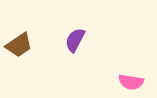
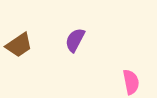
pink semicircle: rotated 110 degrees counterclockwise
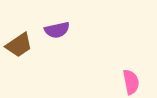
purple semicircle: moved 18 px left, 10 px up; rotated 130 degrees counterclockwise
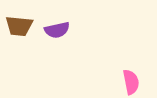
brown trapezoid: moved 19 px up; rotated 40 degrees clockwise
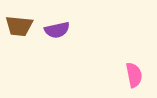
pink semicircle: moved 3 px right, 7 px up
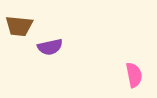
purple semicircle: moved 7 px left, 17 px down
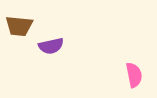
purple semicircle: moved 1 px right, 1 px up
